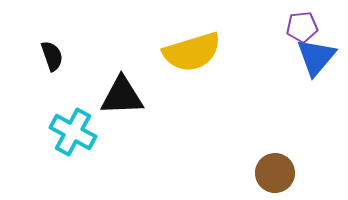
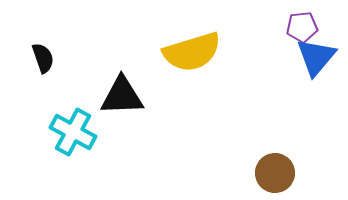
black semicircle: moved 9 px left, 2 px down
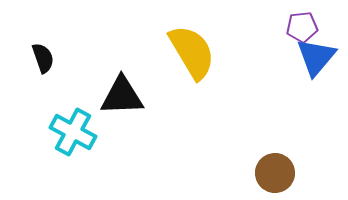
yellow semicircle: rotated 104 degrees counterclockwise
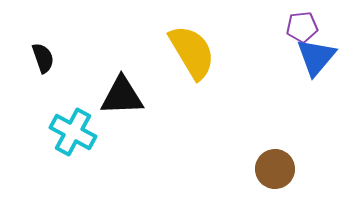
brown circle: moved 4 px up
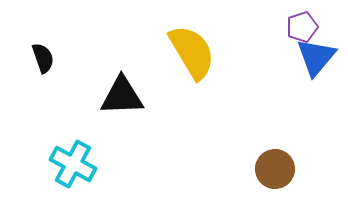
purple pentagon: rotated 12 degrees counterclockwise
cyan cross: moved 32 px down
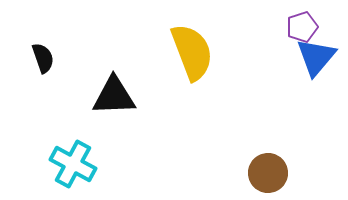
yellow semicircle: rotated 10 degrees clockwise
black triangle: moved 8 px left
brown circle: moved 7 px left, 4 px down
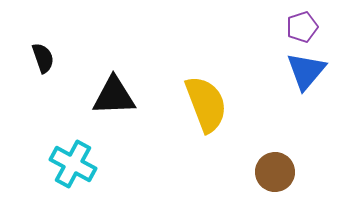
yellow semicircle: moved 14 px right, 52 px down
blue triangle: moved 10 px left, 14 px down
brown circle: moved 7 px right, 1 px up
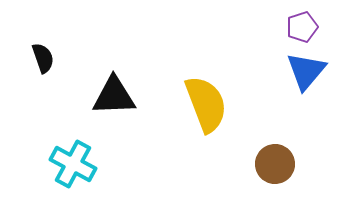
brown circle: moved 8 px up
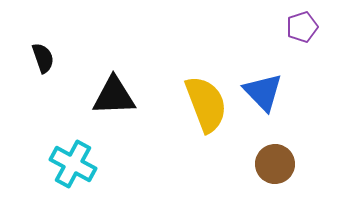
blue triangle: moved 43 px left, 21 px down; rotated 24 degrees counterclockwise
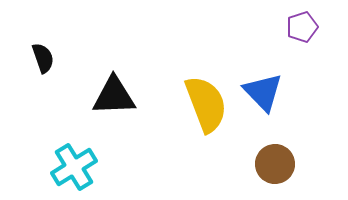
cyan cross: moved 1 px right, 3 px down; rotated 30 degrees clockwise
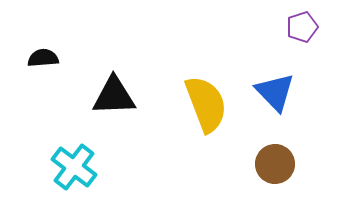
black semicircle: rotated 76 degrees counterclockwise
blue triangle: moved 12 px right
cyan cross: rotated 21 degrees counterclockwise
